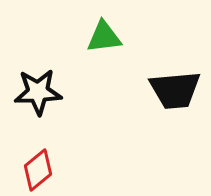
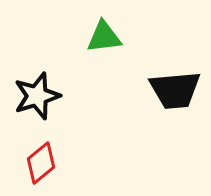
black star: moved 1 px left, 4 px down; rotated 15 degrees counterclockwise
red diamond: moved 3 px right, 7 px up
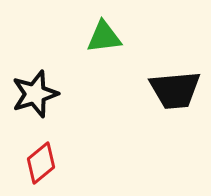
black star: moved 2 px left, 2 px up
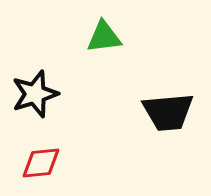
black trapezoid: moved 7 px left, 22 px down
red diamond: rotated 33 degrees clockwise
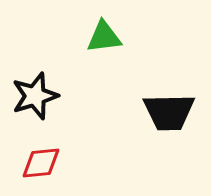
black star: moved 2 px down
black trapezoid: moved 1 px right; rotated 4 degrees clockwise
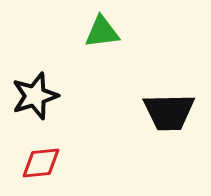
green triangle: moved 2 px left, 5 px up
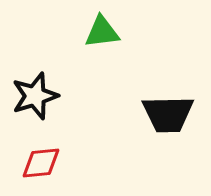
black trapezoid: moved 1 px left, 2 px down
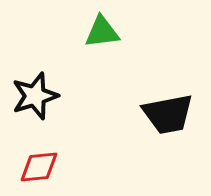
black trapezoid: rotated 10 degrees counterclockwise
red diamond: moved 2 px left, 4 px down
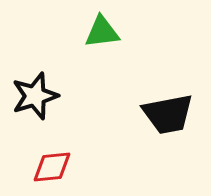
red diamond: moved 13 px right
